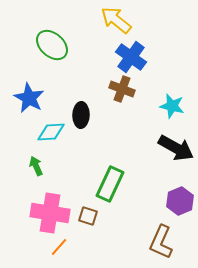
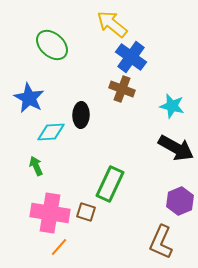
yellow arrow: moved 4 px left, 4 px down
brown square: moved 2 px left, 4 px up
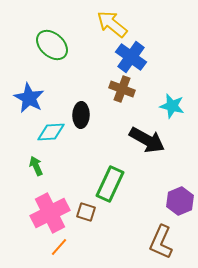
black arrow: moved 29 px left, 8 px up
pink cross: rotated 36 degrees counterclockwise
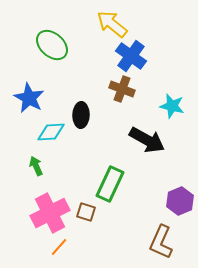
blue cross: moved 1 px up
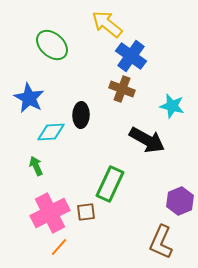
yellow arrow: moved 5 px left
brown square: rotated 24 degrees counterclockwise
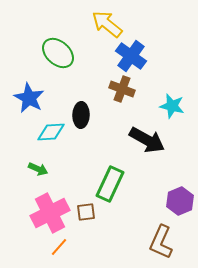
green ellipse: moved 6 px right, 8 px down
green arrow: moved 2 px right, 3 px down; rotated 138 degrees clockwise
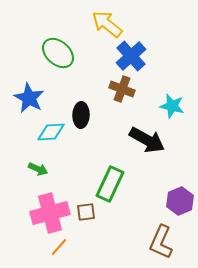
blue cross: rotated 12 degrees clockwise
pink cross: rotated 12 degrees clockwise
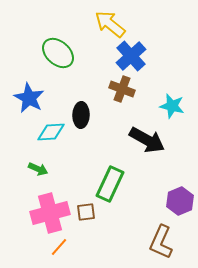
yellow arrow: moved 3 px right
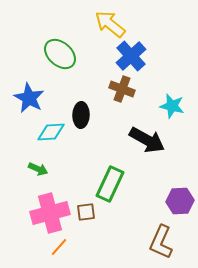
green ellipse: moved 2 px right, 1 px down
purple hexagon: rotated 20 degrees clockwise
